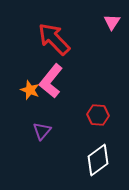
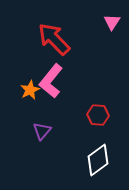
orange star: rotated 24 degrees clockwise
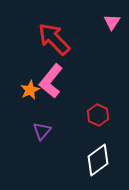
red hexagon: rotated 20 degrees clockwise
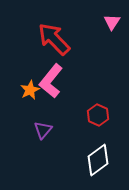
purple triangle: moved 1 px right, 1 px up
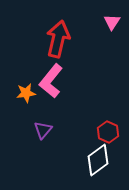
red arrow: moved 4 px right; rotated 57 degrees clockwise
orange star: moved 4 px left, 3 px down; rotated 18 degrees clockwise
red hexagon: moved 10 px right, 17 px down
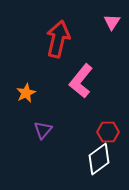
pink L-shape: moved 30 px right
orange star: rotated 18 degrees counterclockwise
red hexagon: rotated 25 degrees counterclockwise
white diamond: moved 1 px right, 1 px up
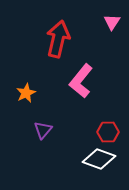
white diamond: rotated 56 degrees clockwise
